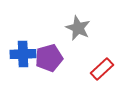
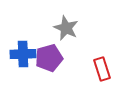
gray star: moved 12 px left
red rectangle: rotated 65 degrees counterclockwise
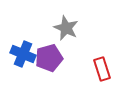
blue cross: rotated 25 degrees clockwise
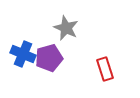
red rectangle: moved 3 px right
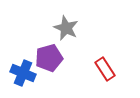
blue cross: moved 19 px down
red rectangle: rotated 15 degrees counterclockwise
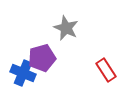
purple pentagon: moved 7 px left
red rectangle: moved 1 px right, 1 px down
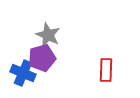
gray star: moved 18 px left, 7 px down
red rectangle: rotated 35 degrees clockwise
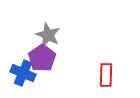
purple pentagon: rotated 20 degrees counterclockwise
red rectangle: moved 5 px down
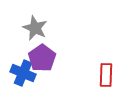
gray star: moved 13 px left, 7 px up
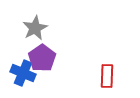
gray star: rotated 20 degrees clockwise
red rectangle: moved 1 px right, 1 px down
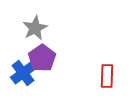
blue cross: rotated 30 degrees clockwise
